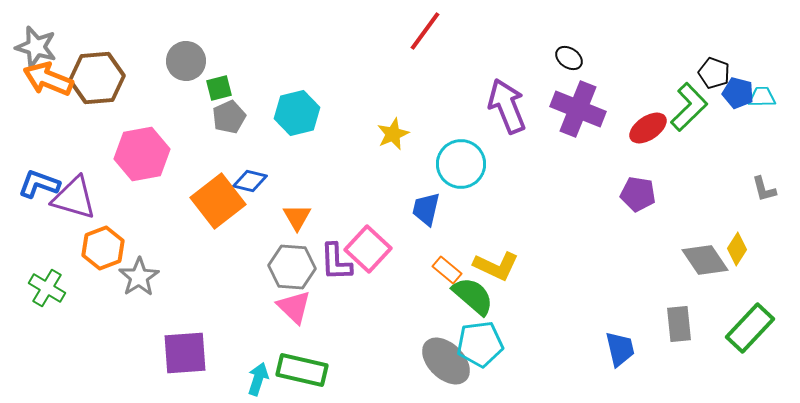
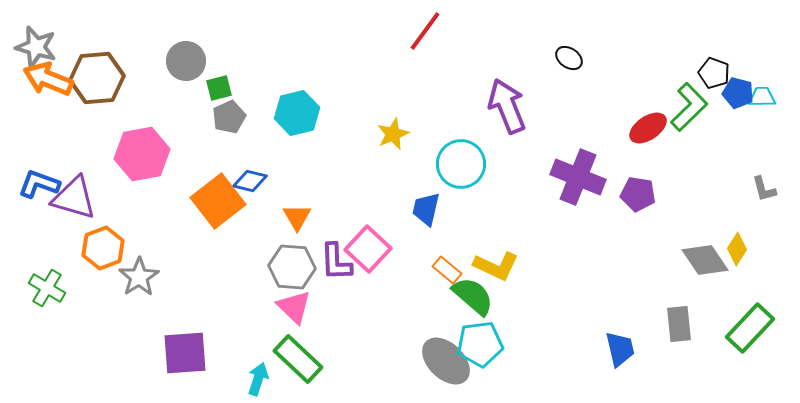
purple cross at (578, 109): moved 68 px down
green rectangle at (302, 370): moved 4 px left, 11 px up; rotated 30 degrees clockwise
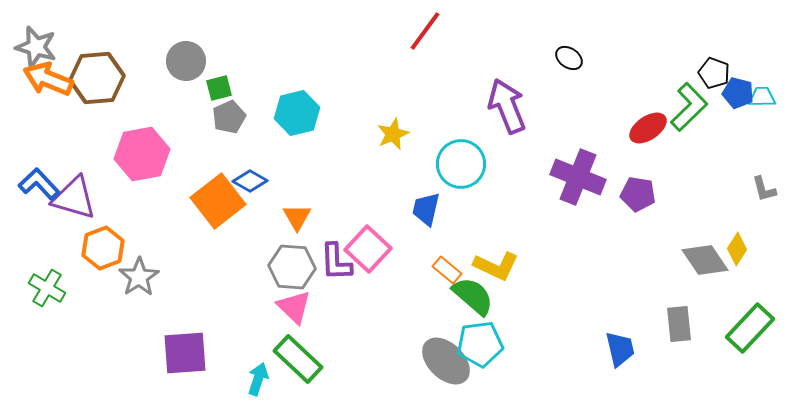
blue diamond at (250, 181): rotated 16 degrees clockwise
blue L-shape at (39, 184): rotated 27 degrees clockwise
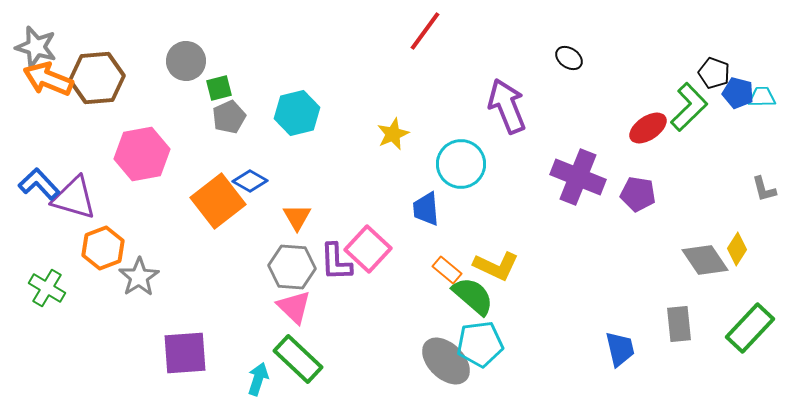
blue trapezoid at (426, 209): rotated 18 degrees counterclockwise
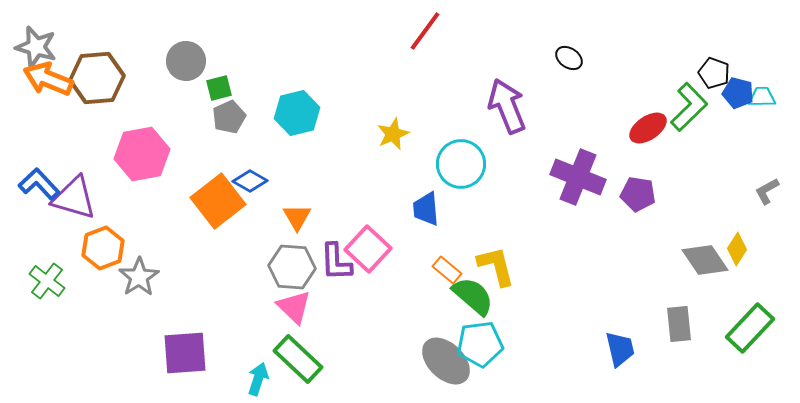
gray L-shape at (764, 189): moved 3 px right, 2 px down; rotated 76 degrees clockwise
yellow L-shape at (496, 266): rotated 129 degrees counterclockwise
green cross at (47, 288): moved 7 px up; rotated 6 degrees clockwise
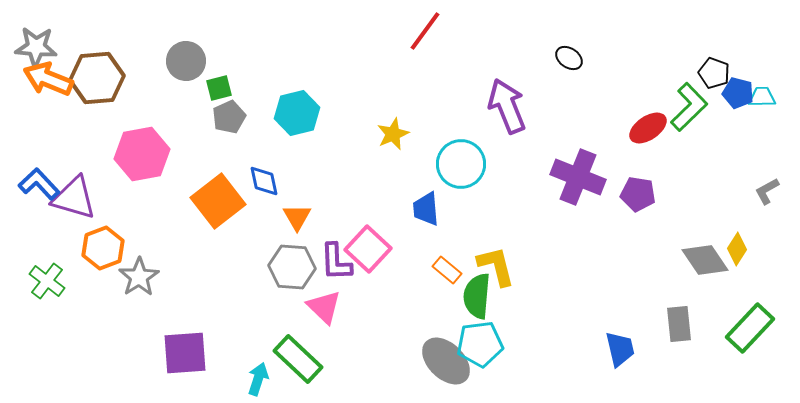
gray star at (36, 47): rotated 12 degrees counterclockwise
blue diamond at (250, 181): moved 14 px right; rotated 48 degrees clockwise
green semicircle at (473, 296): moved 4 px right; rotated 126 degrees counterclockwise
pink triangle at (294, 307): moved 30 px right
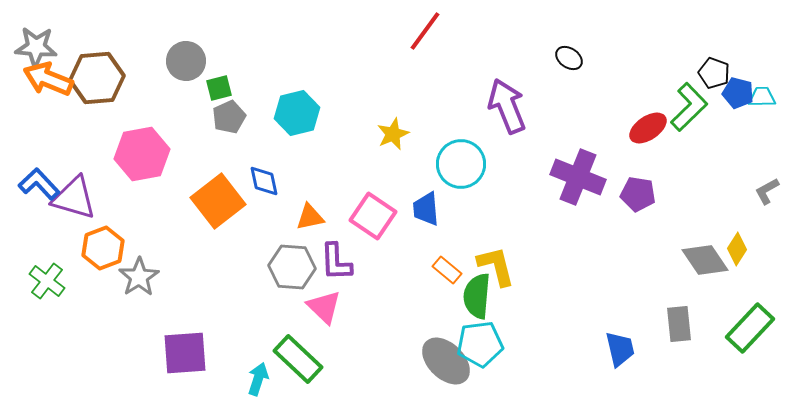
orange triangle at (297, 217): moved 13 px right; rotated 48 degrees clockwise
pink square at (368, 249): moved 5 px right, 33 px up; rotated 9 degrees counterclockwise
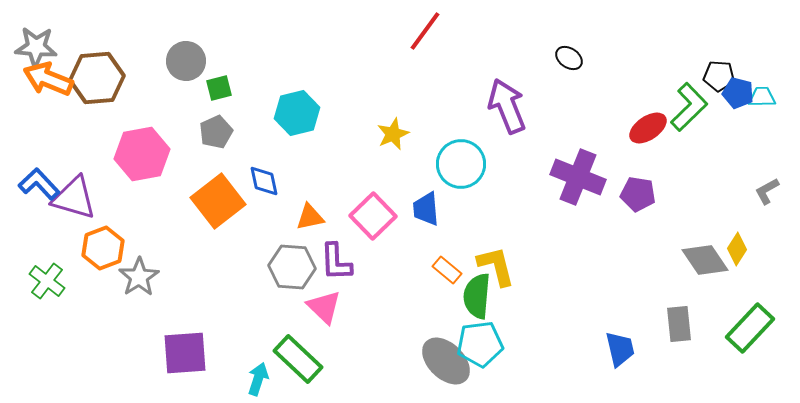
black pentagon at (714, 73): moved 5 px right, 3 px down; rotated 16 degrees counterclockwise
gray pentagon at (229, 117): moved 13 px left, 15 px down
pink square at (373, 216): rotated 12 degrees clockwise
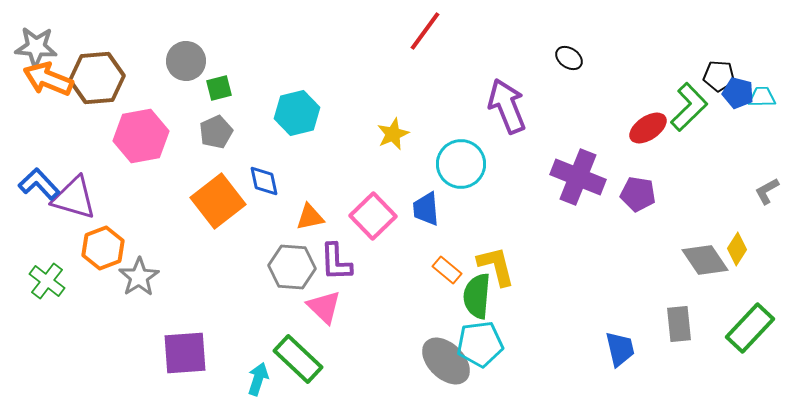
pink hexagon at (142, 154): moved 1 px left, 18 px up
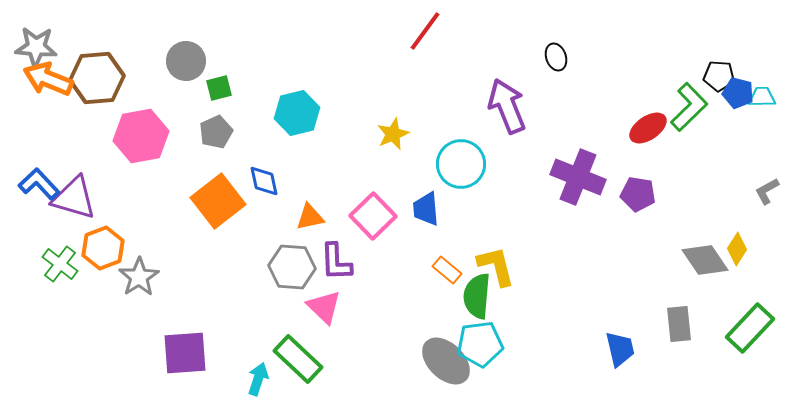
black ellipse at (569, 58): moved 13 px left, 1 px up; rotated 36 degrees clockwise
green cross at (47, 281): moved 13 px right, 17 px up
